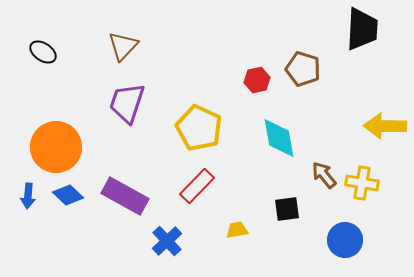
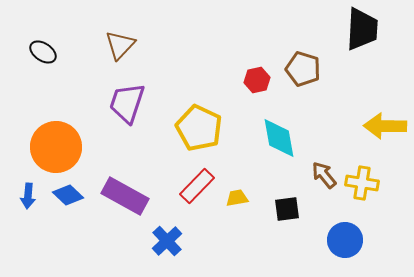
brown triangle: moved 3 px left, 1 px up
yellow trapezoid: moved 32 px up
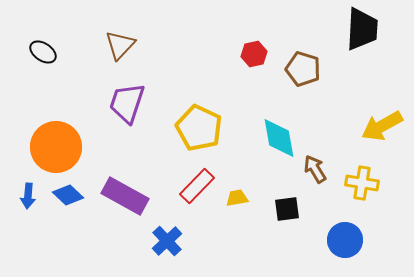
red hexagon: moved 3 px left, 26 px up
yellow arrow: moved 3 px left; rotated 30 degrees counterclockwise
brown arrow: moved 9 px left, 6 px up; rotated 8 degrees clockwise
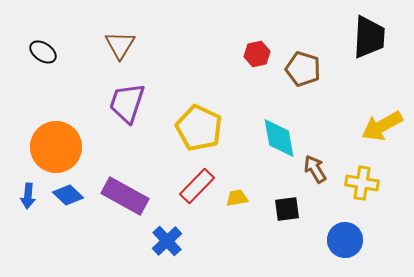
black trapezoid: moved 7 px right, 8 px down
brown triangle: rotated 12 degrees counterclockwise
red hexagon: moved 3 px right
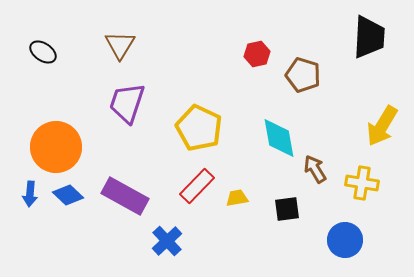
brown pentagon: moved 6 px down
yellow arrow: rotated 30 degrees counterclockwise
blue arrow: moved 2 px right, 2 px up
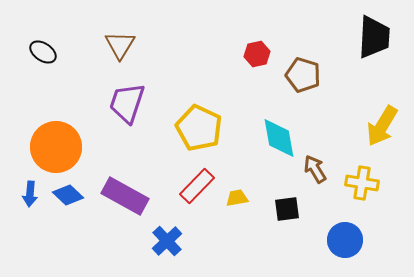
black trapezoid: moved 5 px right
